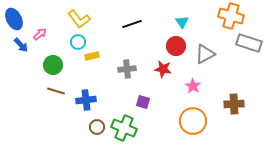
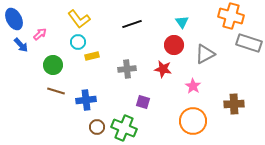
red circle: moved 2 px left, 1 px up
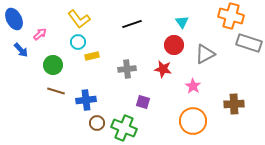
blue arrow: moved 5 px down
brown circle: moved 4 px up
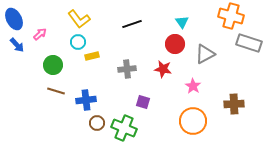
red circle: moved 1 px right, 1 px up
blue arrow: moved 4 px left, 5 px up
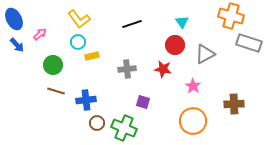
red circle: moved 1 px down
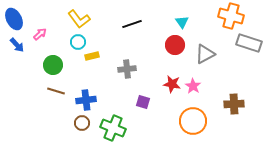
red star: moved 9 px right, 15 px down
brown circle: moved 15 px left
green cross: moved 11 px left
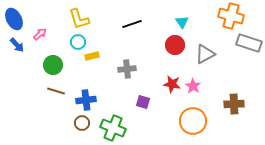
yellow L-shape: rotated 20 degrees clockwise
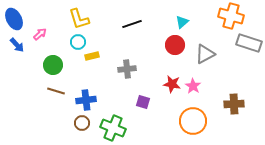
cyan triangle: rotated 24 degrees clockwise
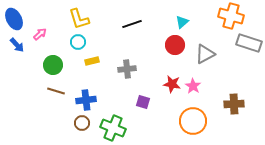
yellow rectangle: moved 5 px down
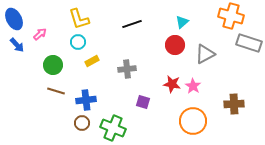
yellow rectangle: rotated 16 degrees counterclockwise
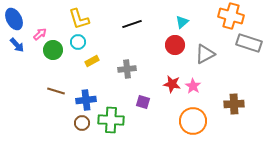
green circle: moved 15 px up
green cross: moved 2 px left, 8 px up; rotated 20 degrees counterclockwise
